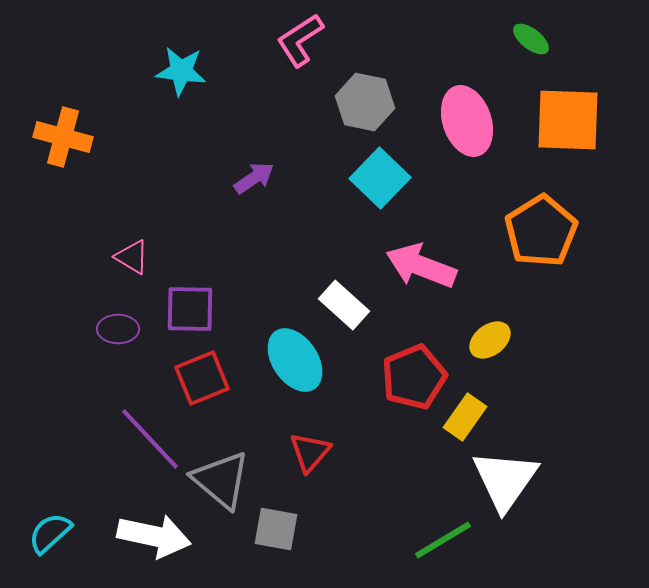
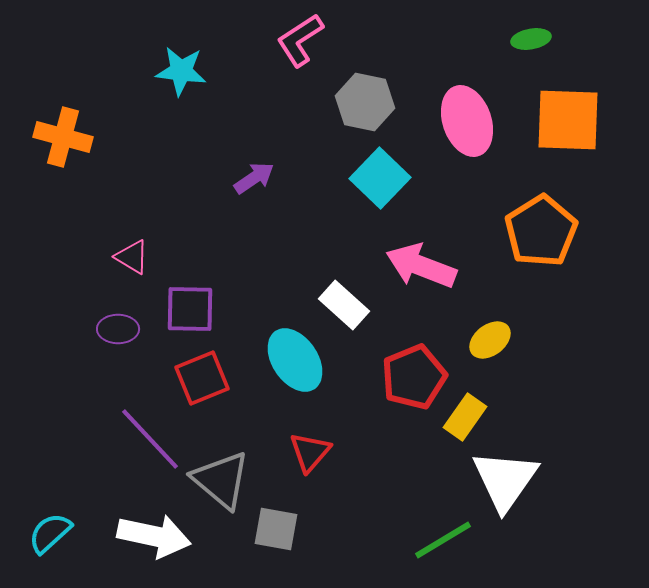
green ellipse: rotated 48 degrees counterclockwise
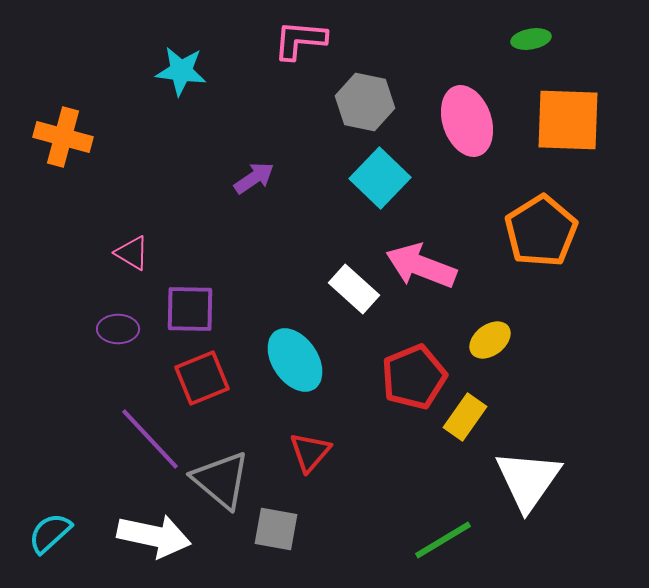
pink L-shape: rotated 38 degrees clockwise
pink triangle: moved 4 px up
white rectangle: moved 10 px right, 16 px up
white triangle: moved 23 px right
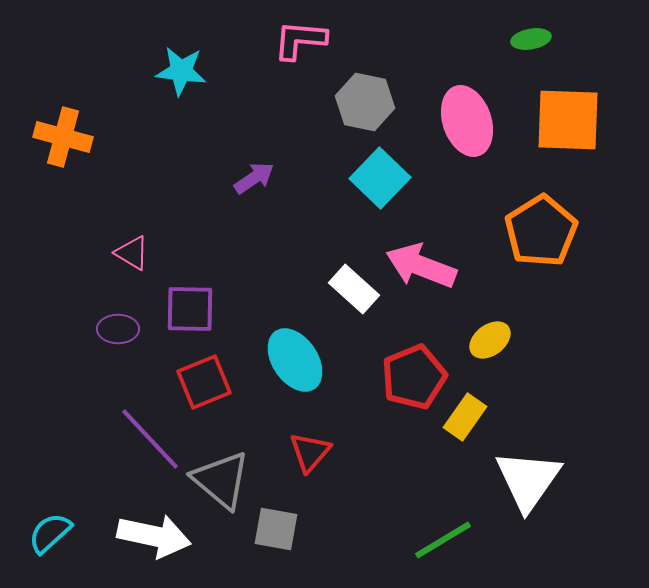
red square: moved 2 px right, 4 px down
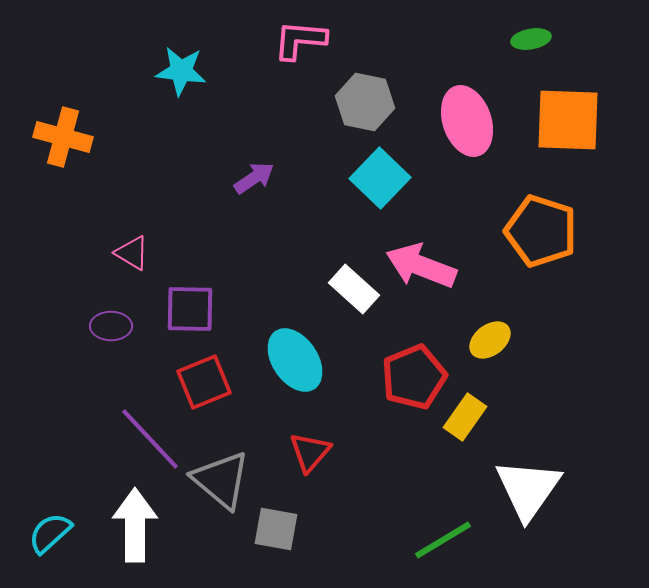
orange pentagon: rotated 22 degrees counterclockwise
purple ellipse: moved 7 px left, 3 px up
white triangle: moved 9 px down
white arrow: moved 19 px left, 11 px up; rotated 102 degrees counterclockwise
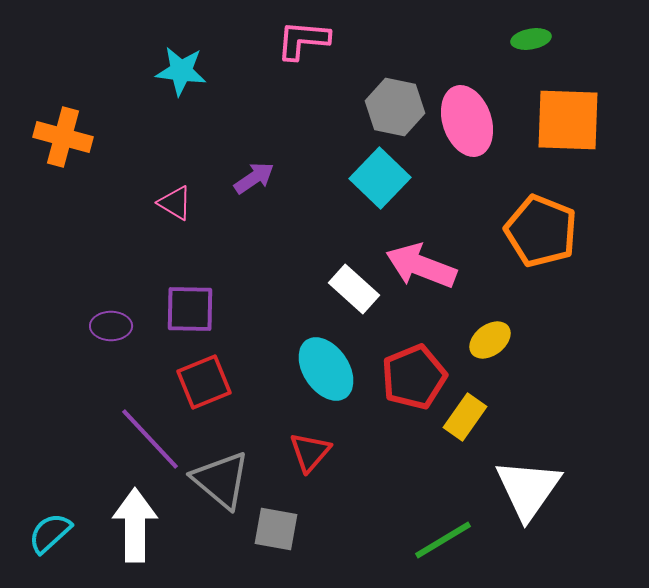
pink L-shape: moved 3 px right
gray hexagon: moved 30 px right, 5 px down
orange pentagon: rotated 4 degrees clockwise
pink triangle: moved 43 px right, 50 px up
cyan ellipse: moved 31 px right, 9 px down
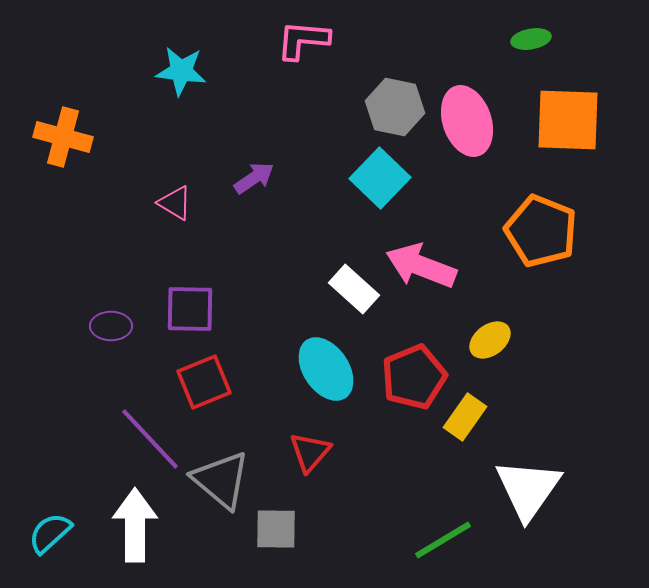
gray square: rotated 9 degrees counterclockwise
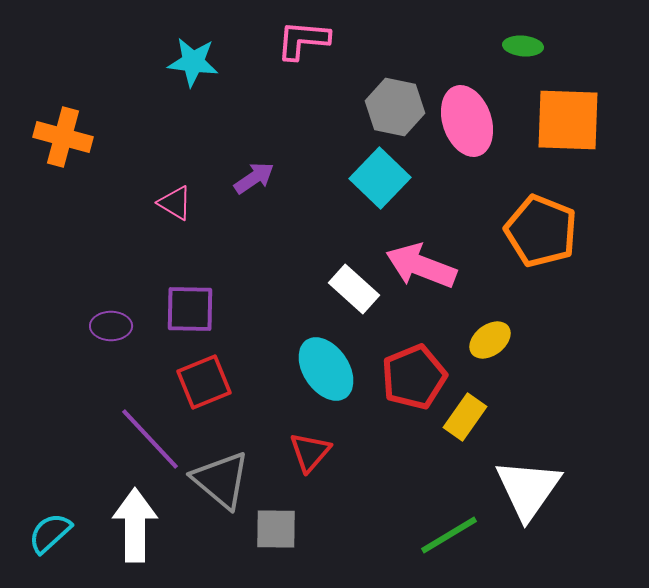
green ellipse: moved 8 px left, 7 px down; rotated 15 degrees clockwise
cyan star: moved 12 px right, 9 px up
green line: moved 6 px right, 5 px up
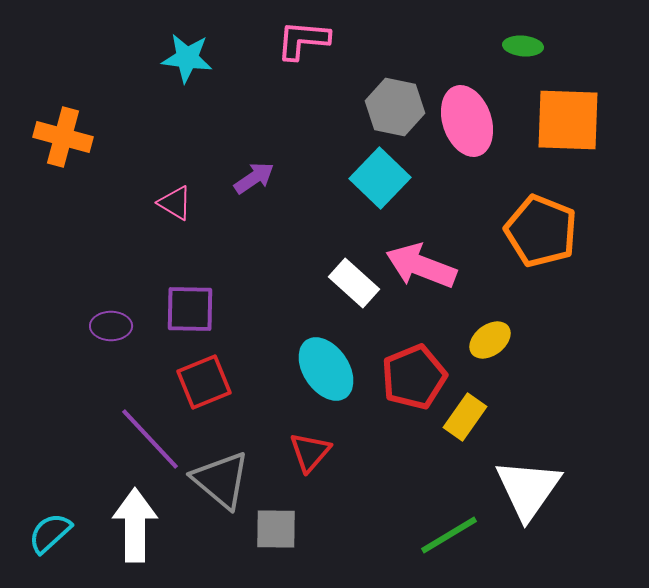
cyan star: moved 6 px left, 4 px up
white rectangle: moved 6 px up
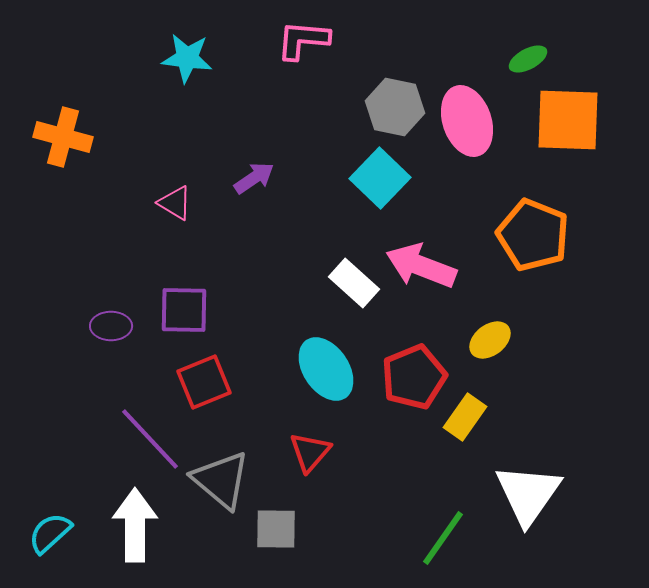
green ellipse: moved 5 px right, 13 px down; rotated 33 degrees counterclockwise
orange pentagon: moved 8 px left, 4 px down
purple square: moved 6 px left, 1 px down
white triangle: moved 5 px down
green line: moved 6 px left, 3 px down; rotated 24 degrees counterclockwise
